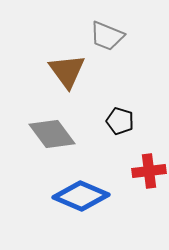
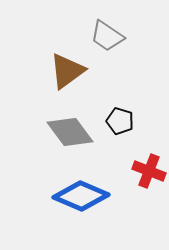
gray trapezoid: rotated 12 degrees clockwise
brown triangle: rotated 30 degrees clockwise
gray diamond: moved 18 px right, 2 px up
red cross: rotated 28 degrees clockwise
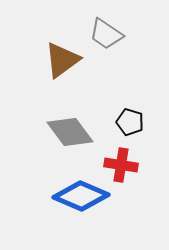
gray trapezoid: moved 1 px left, 2 px up
brown triangle: moved 5 px left, 11 px up
black pentagon: moved 10 px right, 1 px down
red cross: moved 28 px left, 6 px up; rotated 12 degrees counterclockwise
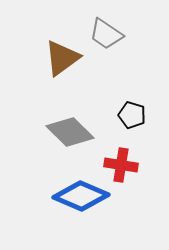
brown triangle: moved 2 px up
black pentagon: moved 2 px right, 7 px up
gray diamond: rotated 9 degrees counterclockwise
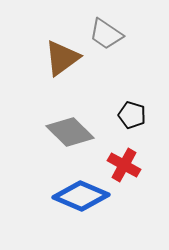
red cross: moved 3 px right; rotated 20 degrees clockwise
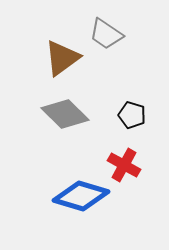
gray diamond: moved 5 px left, 18 px up
blue diamond: rotated 6 degrees counterclockwise
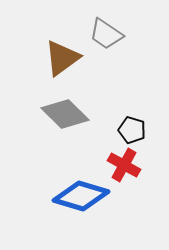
black pentagon: moved 15 px down
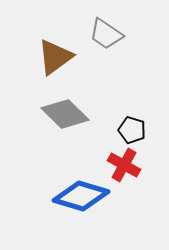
brown triangle: moved 7 px left, 1 px up
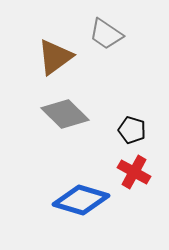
red cross: moved 10 px right, 7 px down
blue diamond: moved 4 px down
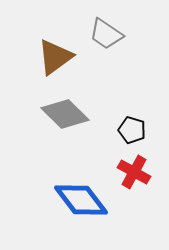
blue diamond: rotated 36 degrees clockwise
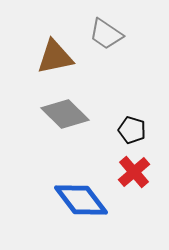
brown triangle: rotated 24 degrees clockwise
red cross: rotated 20 degrees clockwise
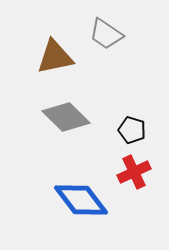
gray diamond: moved 1 px right, 3 px down
red cross: rotated 16 degrees clockwise
